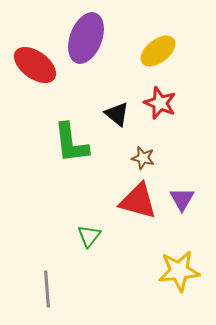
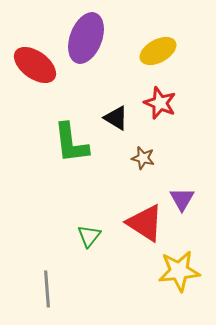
yellow ellipse: rotated 9 degrees clockwise
black triangle: moved 1 px left, 4 px down; rotated 8 degrees counterclockwise
red triangle: moved 7 px right, 22 px down; rotated 18 degrees clockwise
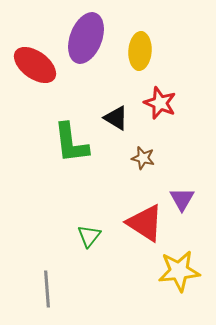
yellow ellipse: moved 18 px left; rotated 57 degrees counterclockwise
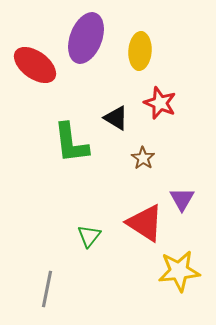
brown star: rotated 20 degrees clockwise
gray line: rotated 15 degrees clockwise
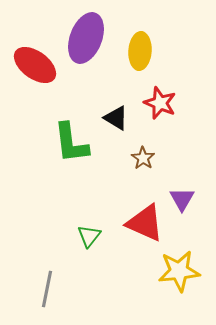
red triangle: rotated 9 degrees counterclockwise
